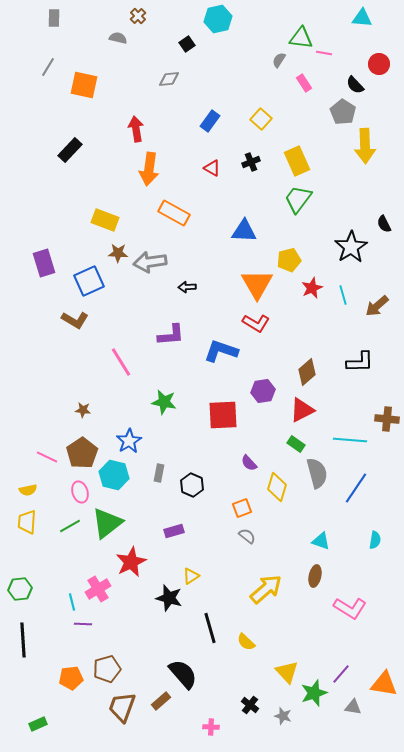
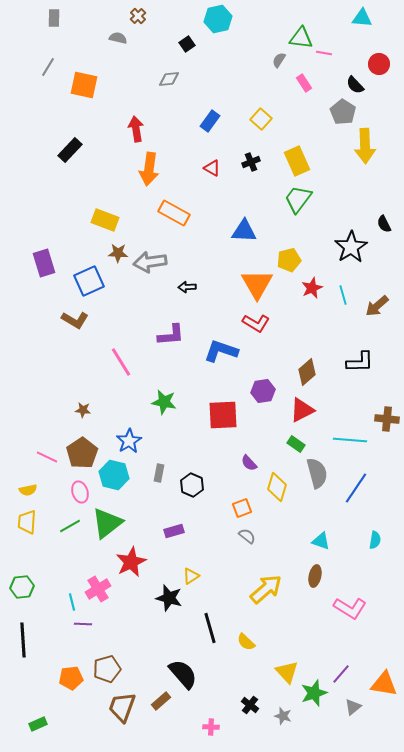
green hexagon at (20, 589): moved 2 px right, 2 px up
gray triangle at (353, 707): rotated 48 degrees counterclockwise
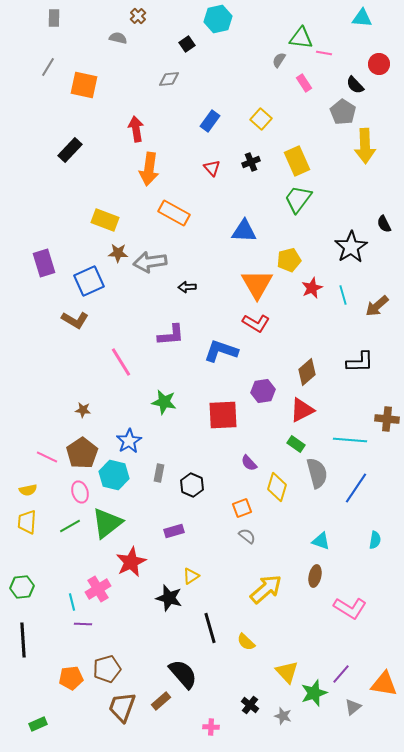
red triangle at (212, 168): rotated 18 degrees clockwise
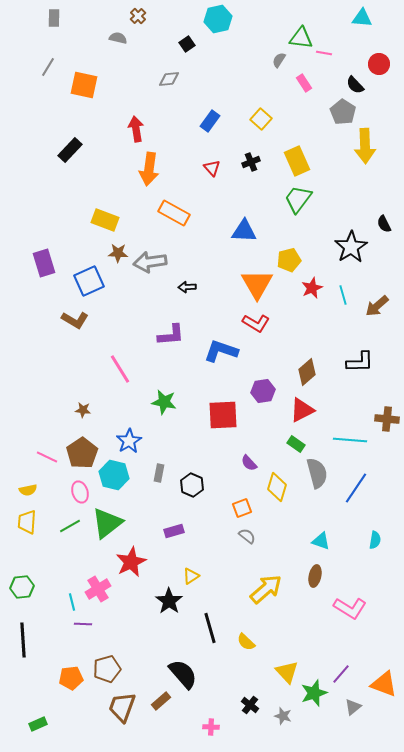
pink line at (121, 362): moved 1 px left, 7 px down
black star at (169, 598): moved 3 px down; rotated 20 degrees clockwise
orange triangle at (384, 684): rotated 12 degrees clockwise
